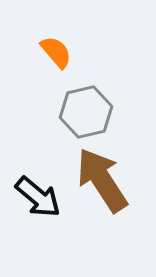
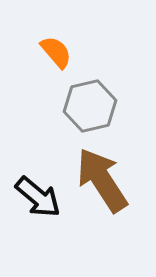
gray hexagon: moved 4 px right, 6 px up
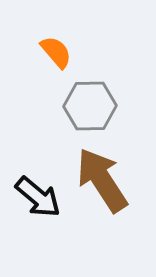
gray hexagon: rotated 12 degrees clockwise
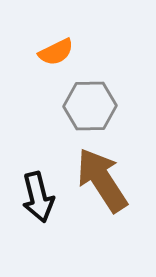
orange semicircle: rotated 105 degrees clockwise
black arrow: rotated 36 degrees clockwise
